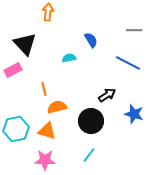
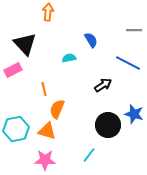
black arrow: moved 4 px left, 10 px up
orange semicircle: moved 2 px down; rotated 54 degrees counterclockwise
black circle: moved 17 px right, 4 px down
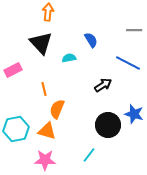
black triangle: moved 16 px right, 1 px up
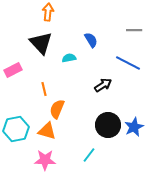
blue star: moved 13 px down; rotated 30 degrees clockwise
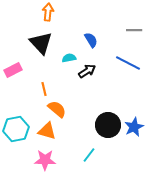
black arrow: moved 16 px left, 14 px up
orange semicircle: rotated 108 degrees clockwise
